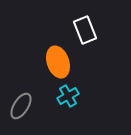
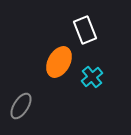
orange ellipse: moved 1 px right; rotated 48 degrees clockwise
cyan cross: moved 24 px right, 19 px up; rotated 10 degrees counterclockwise
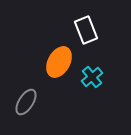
white rectangle: moved 1 px right
gray ellipse: moved 5 px right, 4 px up
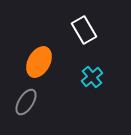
white rectangle: moved 2 px left; rotated 8 degrees counterclockwise
orange ellipse: moved 20 px left
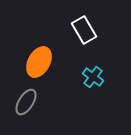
cyan cross: moved 1 px right; rotated 15 degrees counterclockwise
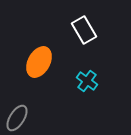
cyan cross: moved 6 px left, 4 px down
gray ellipse: moved 9 px left, 16 px down
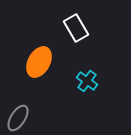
white rectangle: moved 8 px left, 2 px up
gray ellipse: moved 1 px right
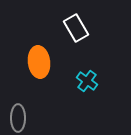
orange ellipse: rotated 36 degrees counterclockwise
gray ellipse: rotated 32 degrees counterclockwise
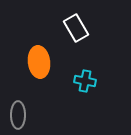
cyan cross: moved 2 px left; rotated 25 degrees counterclockwise
gray ellipse: moved 3 px up
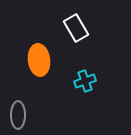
orange ellipse: moved 2 px up
cyan cross: rotated 30 degrees counterclockwise
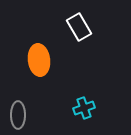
white rectangle: moved 3 px right, 1 px up
cyan cross: moved 1 px left, 27 px down
